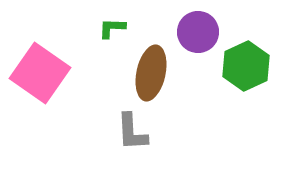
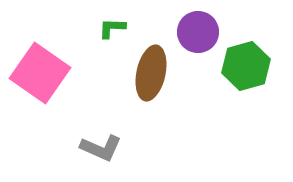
green hexagon: rotated 9 degrees clockwise
gray L-shape: moved 31 px left, 16 px down; rotated 63 degrees counterclockwise
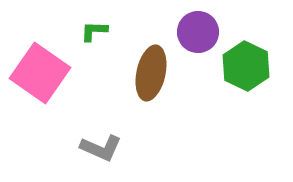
green L-shape: moved 18 px left, 3 px down
green hexagon: rotated 18 degrees counterclockwise
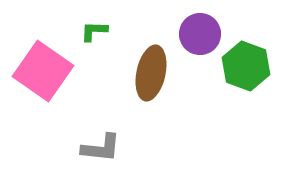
purple circle: moved 2 px right, 2 px down
green hexagon: rotated 6 degrees counterclockwise
pink square: moved 3 px right, 2 px up
gray L-shape: rotated 18 degrees counterclockwise
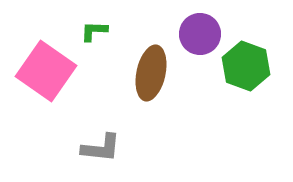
pink square: moved 3 px right
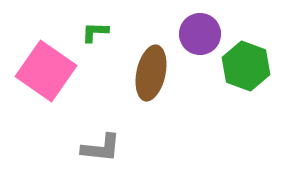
green L-shape: moved 1 px right, 1 px down
